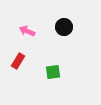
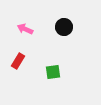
pink arrow: moved 2 px left, 2 px up
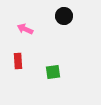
black circle: moved 11 px up
red rectangle: rotated 35 degrees counterclockwise
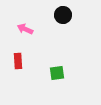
black circle: moved 1 px left, 1 px up
green square: moved 4 px right, 1 px down
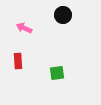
pink arrow: moved 1 px left, 1 px up
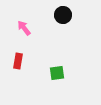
pink arrow: rotated 28 degrees clockwise
red rectangle: rotated 14 degrees clockwise
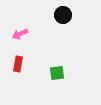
pink arrow: moved 4 px left, 6 px down; rotated 77 degrees counterclockwise
red rectangle: moved 3 px down
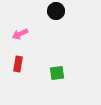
black circle: moved 7 px left, 4 px up
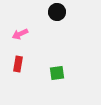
black circle: moved 1 px right, 1 px down
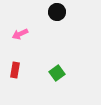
red rectangle: moved 3 px left, 6 px down
green square: rotated 28 degrees counterclockwise
